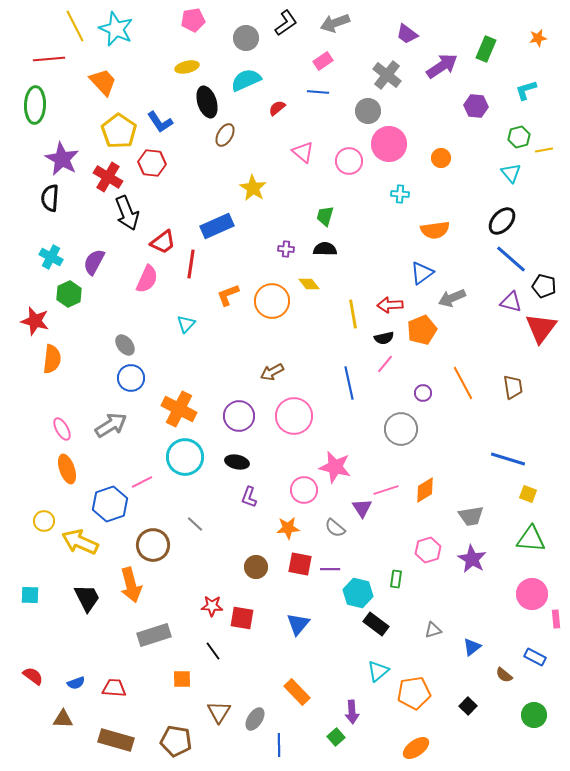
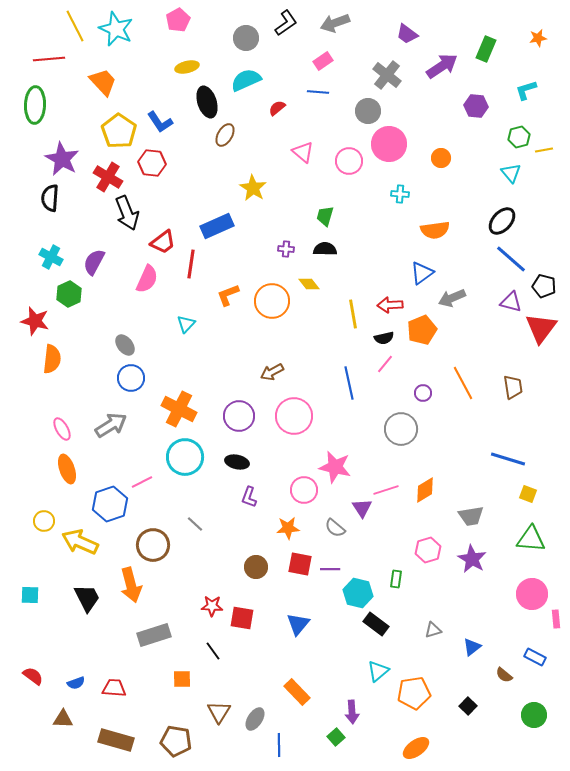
pink pentagon at (193, 20): moved 15 px left; rotated 20 degrees counterclockwise
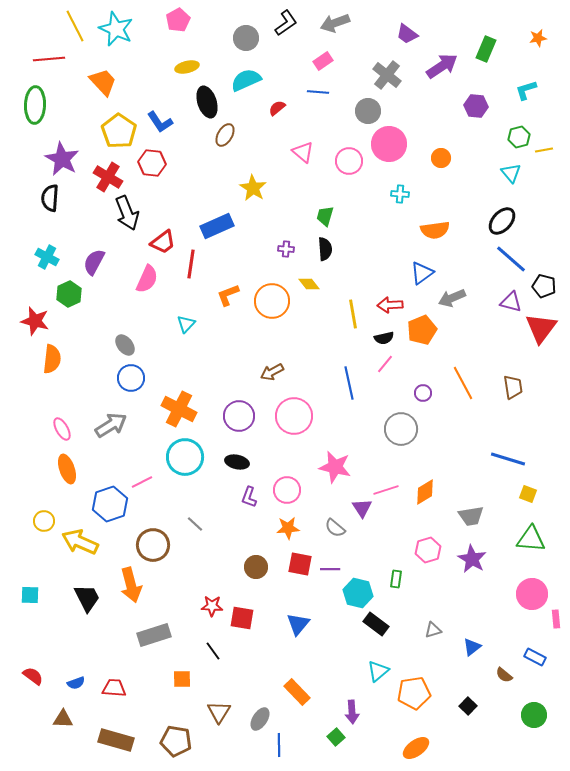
black semicircle at (325, 249): rotated 85 degrees clockwise
cyan cross at (51, 257): moved 4 px left
pink circle at (304, 490): moved 17 px left
orange diamond at (425, 490): moved 2 px down
gray ellipse at (255, 719): moved 5 px right
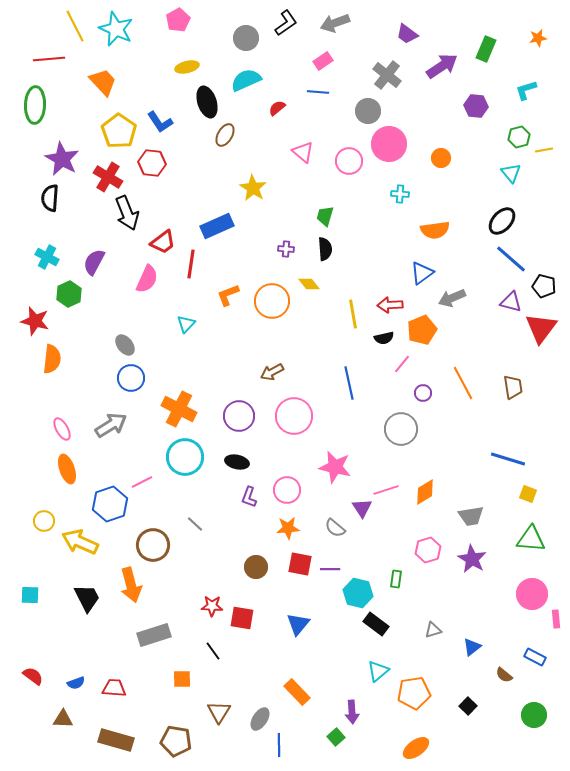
pink line at (385, 364): moved 17 px right
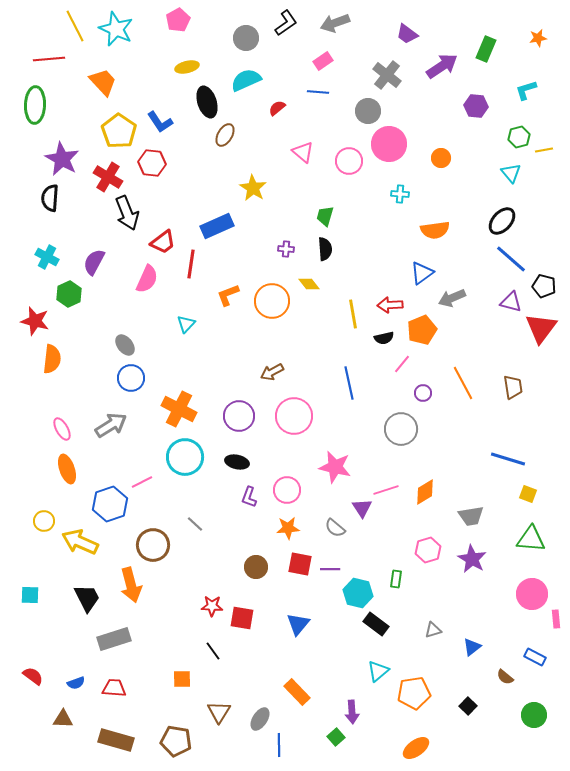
gray rectangle at (154, 635): moved 40 px left, 4 px down
brown semicircle at (504, 675): moved 1 px right, 2 px down
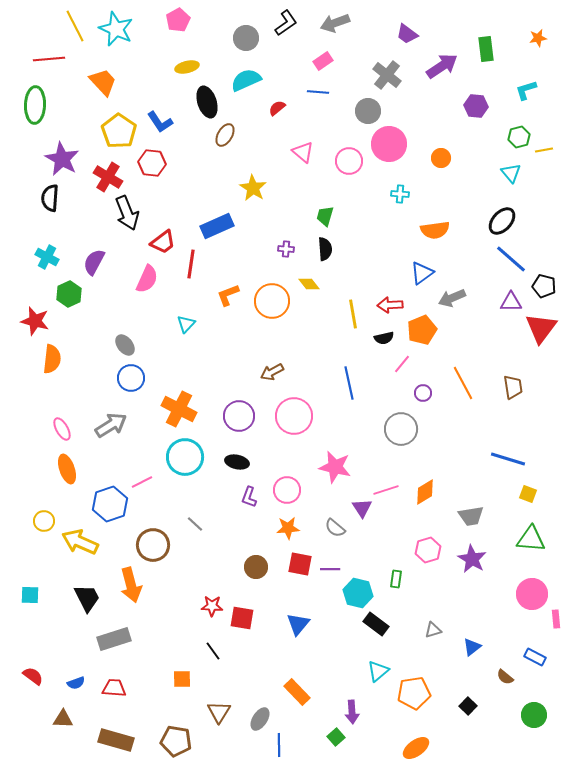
green rectangle at (486, 49): rotated 30 degrees counterclockwise
purple triangle at (511, 302): rotated 15 degrees counterclockwise
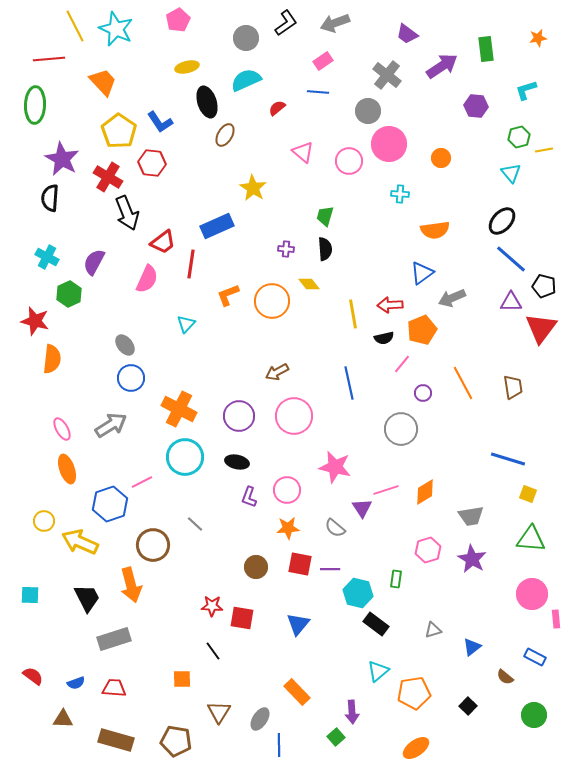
brown arrow at (272, 372): moved 5 px right
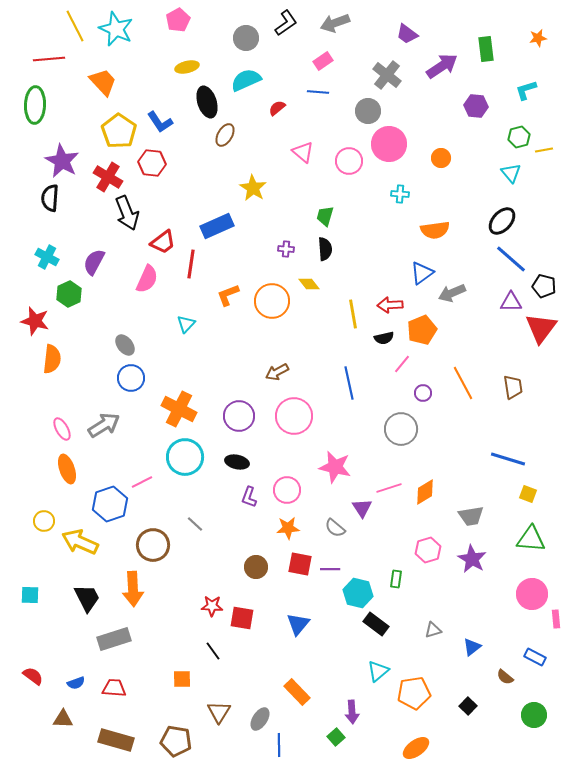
purple star at (62, 159): moved 2 px down
gray arrow at (452, 298): moved 5 px up
gray arrow at (111, 425): moved 7 px left
pink line at (386, 490): moved 3 px right, 2 px up
orange arrow at (131, 585): moved 2 px right, 4 px down; rotated 12 degrees clockwise
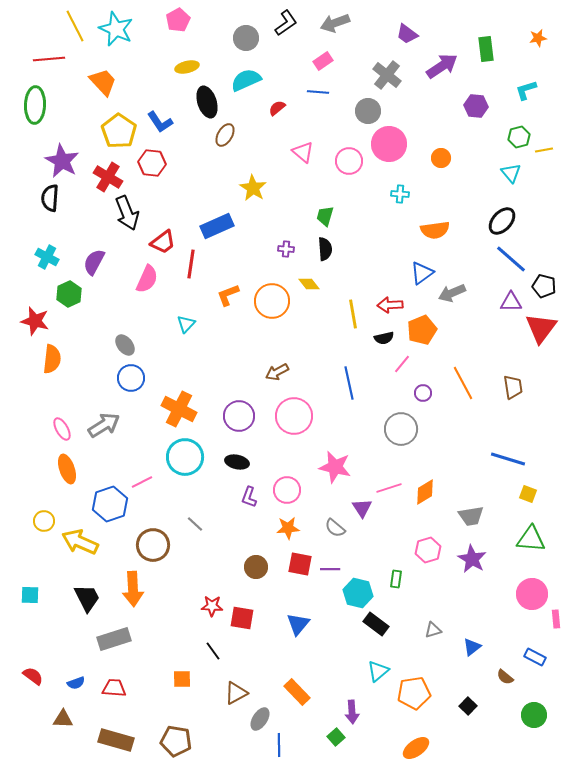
brown triangle at (219, 712): moved 17 px right, 19 px up; rotated 30 degrees clockwise
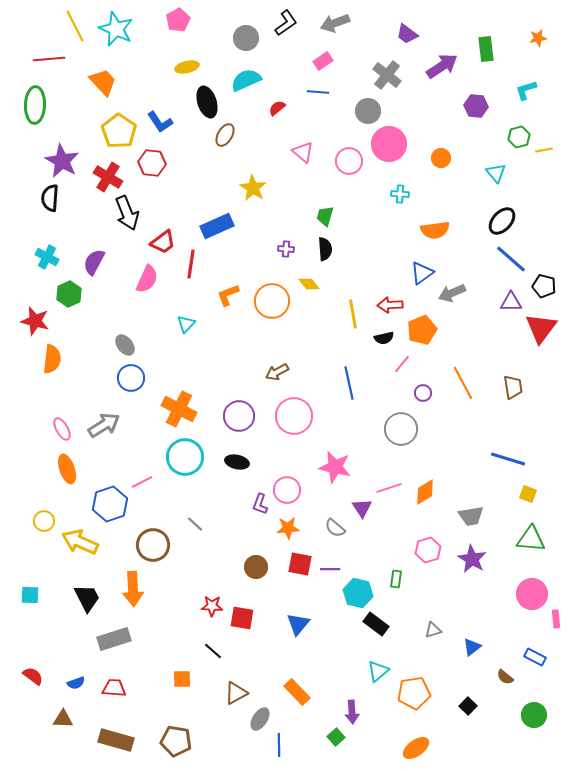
cyan triangle at (511, 173): moved 15 px left
purple L-shape at (249, 497): moved 11 px right, 7 px down
black line at (213, 651): rotated 12 degrees counterclockwise
